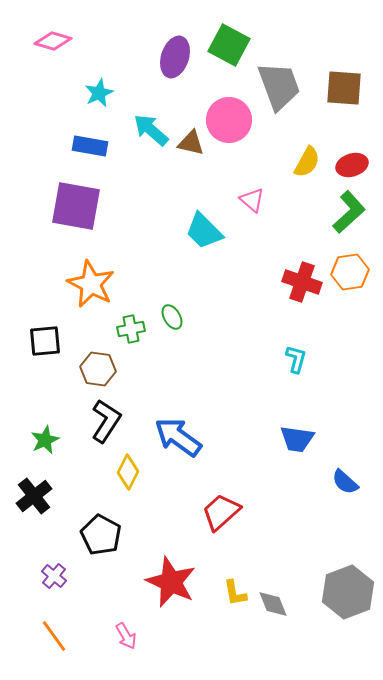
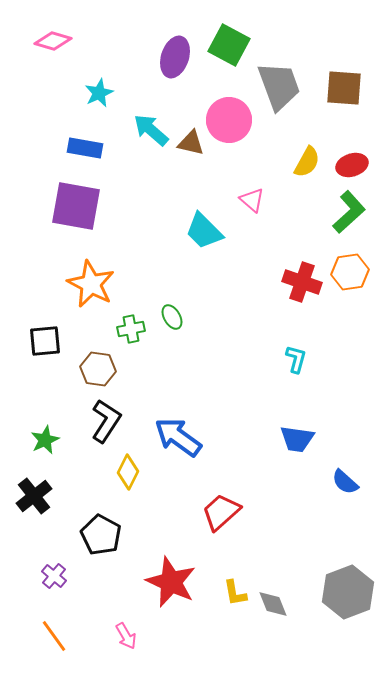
blue rectangle: moved 5 px left, 2 px down
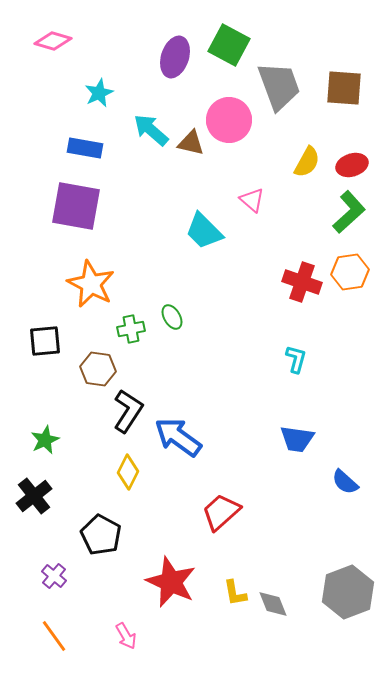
black L-shape: moved 22 px right, 10 px up
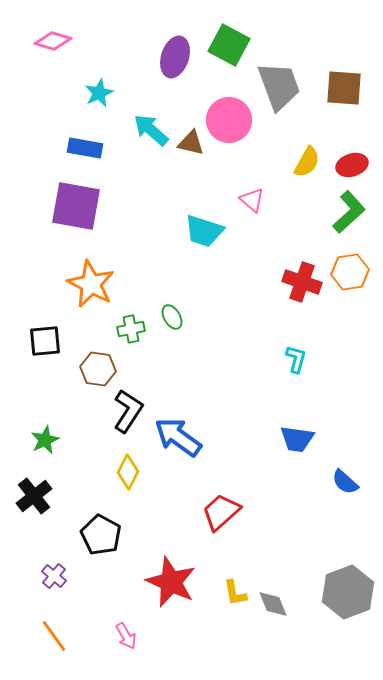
cyan trapezoid: rotated 27 degrees counterclockwise
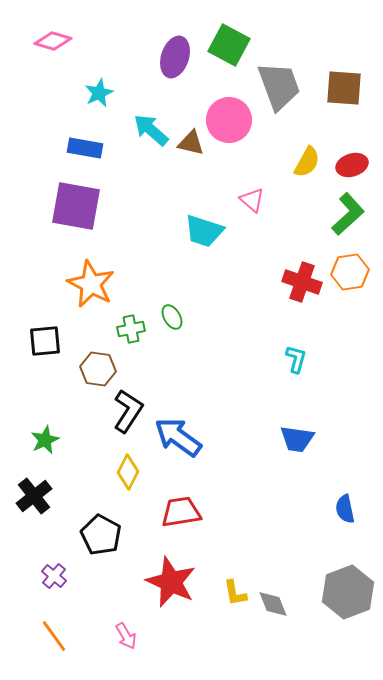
green L-shape: moved 1 px left, 2 px down
blue semicircle: moved 27 px down; rotated 36 degrees clockwise
red trapezoid: moved 40 px left; rotated 33 degrees clockwise
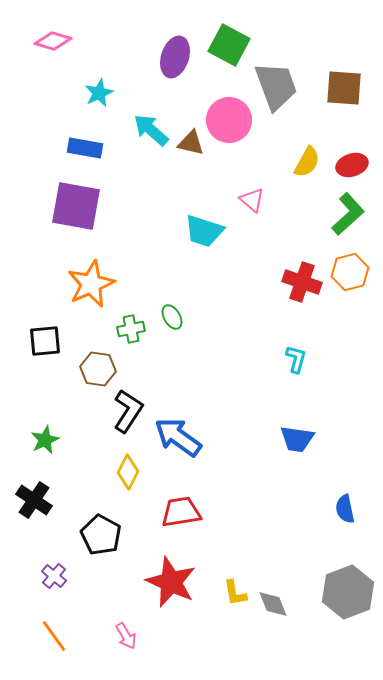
gray trapezoid: moved 3 px left
orange hexagon: rotated 6 degrees counterclockwise
orange star: rotated 21 degrees clockwise
black cross: moved 4 px down; rotated 18 degrees counterclockwise
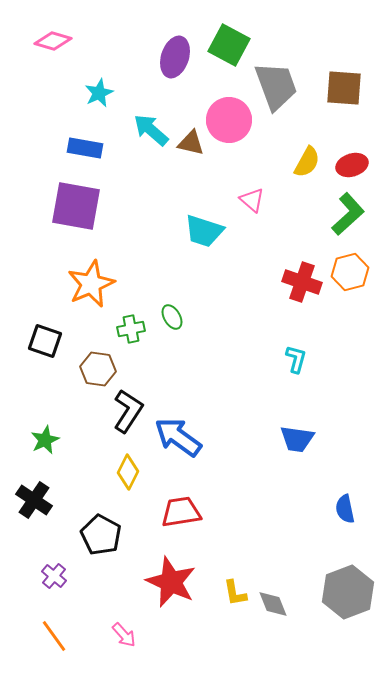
black square: rotated 24 degrees clockwise
pink arrow: moved 2 px left, 1 px up; rotated 12 degrees counterclockwise
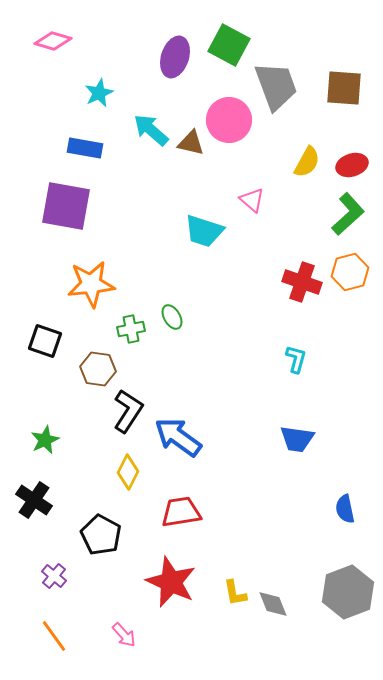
purple square: moved 10 px left
orange star: rotated 18 degrees clockwise
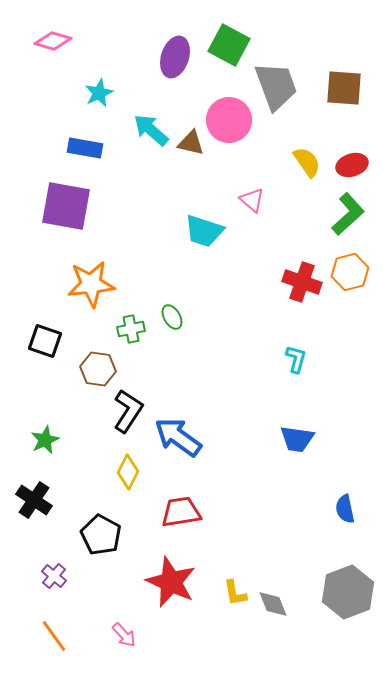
yellow semicircle: rotated 64 degrees counterclockwise
